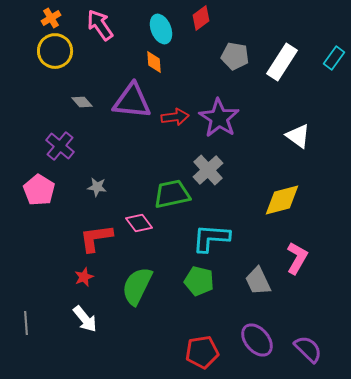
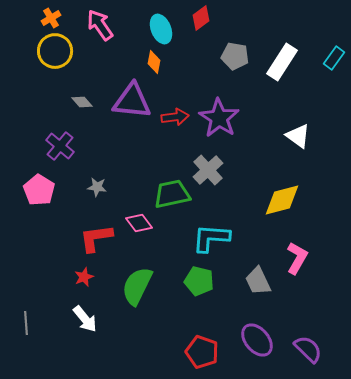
orange diamond: rotated 15 degrees clockwise
red pentagon: rotated 28 degrees clockwise
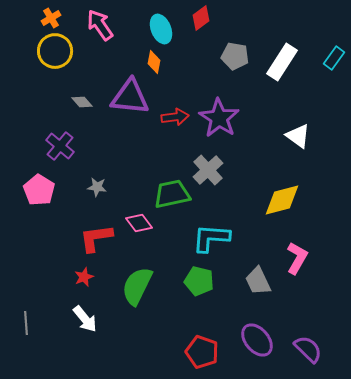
purple triangle: moved 2 px left, 4 px up
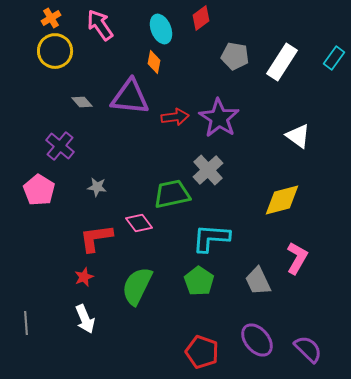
green pentagon: rotated 20 degrees clockwise
white arrow: rotated 16 degrees clockwise
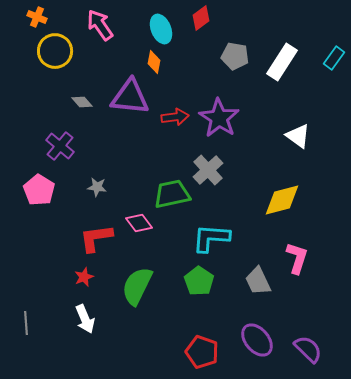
orange cross: moved 14 px left, 1 px up; rotated 36 degrees counterclockwise
pink L-shape: rotated 12 degrees counterclockwise
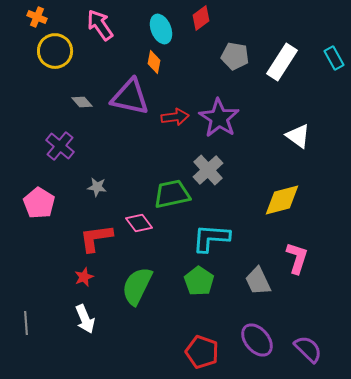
cyan rectangle: rotated 65 degrees counterclockwise
purple triangle: rotated 6 degrees clockwise
pink pentagon: moved 13 px down
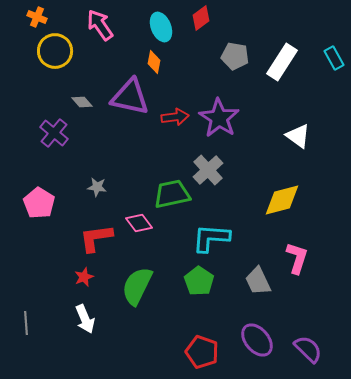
cyan ellipse: moved 2 px up
purple cross: moved 6 px left, 13 px up
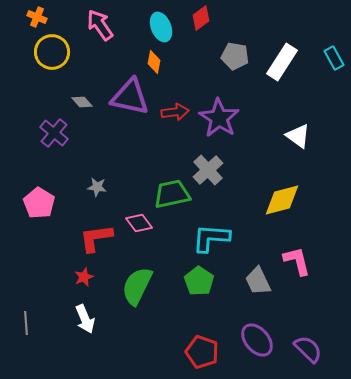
yellow circle: moved 3 px left, 1 px down
red arrow: moved 5 px up
pink L-shape: moved 3 px down; rotated 32 degrees counterclockwise
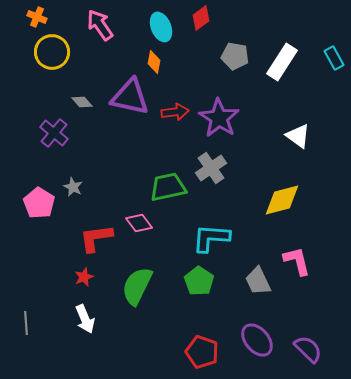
gray cross: moved 3 px right, 2 px up; rotated 8 degrees clockwise
gray star: moved 24 px left; rotated 18 degrees clockwise
green trapezoid: moved 4 px left, 7 px up
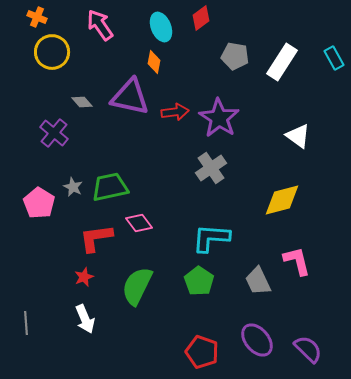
green trapezoid: moved 58 px left
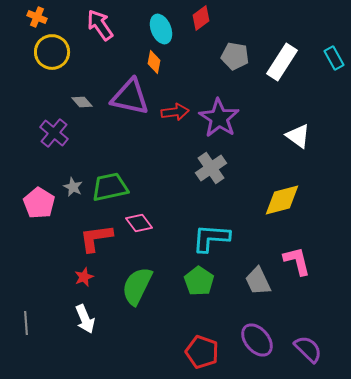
cyan ellipse: moved 2 px down
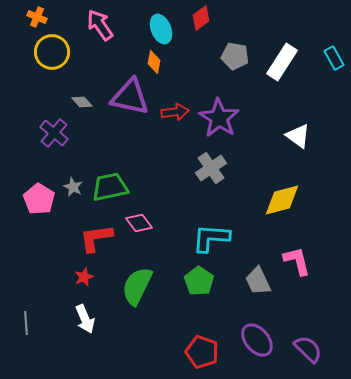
pink pentagon: moved 4 px up
